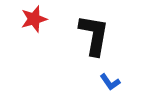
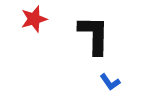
black L-shape: rotated 9 degrees counterclockwise
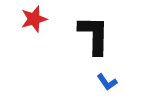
blue L-shape: moved 3 px left
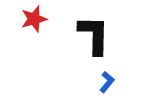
blue L-shape: rotated 105 degrees counterclockwise
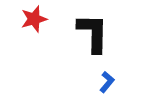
black L-shape: moved 1 px left, 2 px up
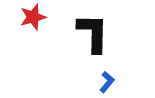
red star: moved 1 px left, 2 px up
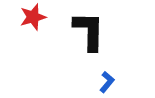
black L-shape: moved 4 px left, 2 px up
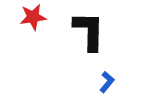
red star: rotated 8 degrees clockwise
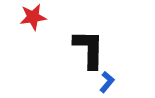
black L-shape: moved 18 px down
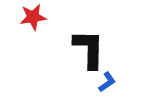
blue L-shape: rotated 15 degrees clockwise
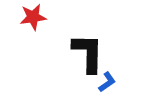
black L-shape: moved 1 px left, 4 px down
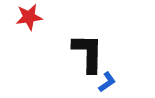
red star: moved 4 px left
